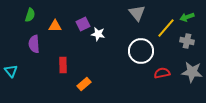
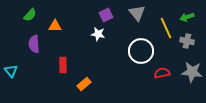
green semicircle: rotated 24 degrees clockwise
purple square: moved 23 px right, 9 px up
yellow line: rotated 65 degrees counterclockwise
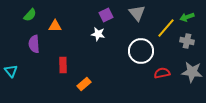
yellow line: rotated 65 degrees clockwise
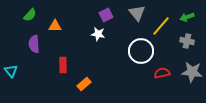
yellow line: moved 5 px left, 2 px up
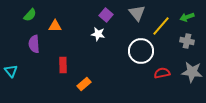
purple square: rotated 24 degrees counterclockwise
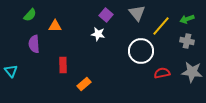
green arrow: moved 2 px down
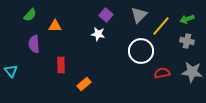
gray triangle: moved 2 px right, 2 px down; rotated 24 degrees clockwise
red rectangle: moved 2 px left
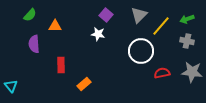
cyan triangle: moved 15 px down
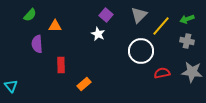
white star: rotated 16 degrees clockwise
purple semicircle: moved 3 px right
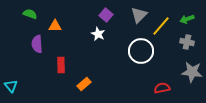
green semicircle: moved 1 px up; rotated 112 degrees counterclockwise
gray cross: moved 1 px down
red semicircle: moved 15 px down
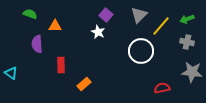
white star: moved 2 px up
cyan triangle: moved 13 px up; rotated 16 degrees counterclockwise
